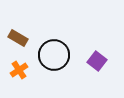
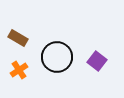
black circle: moved 3 px right, 2 px down
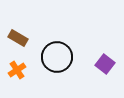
purple square: moved 8 px right, 3 px down
orange cross: moved 2 px left
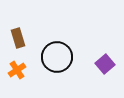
brown rectangle: rotated 42 degrees clockwise
purple square: rotated 12 degrees clockwise
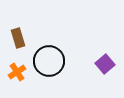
black circle: moved 8 px left, 4 px down
orange cross: moved 2 px down
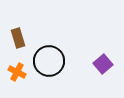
purple square: moved 2 px left
orange cross: rotated 30 degrees counterclockwise
